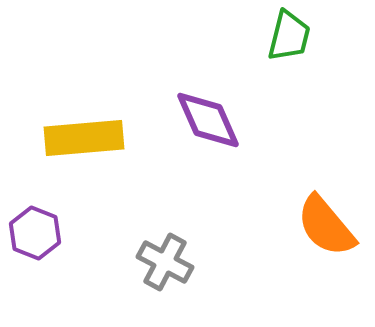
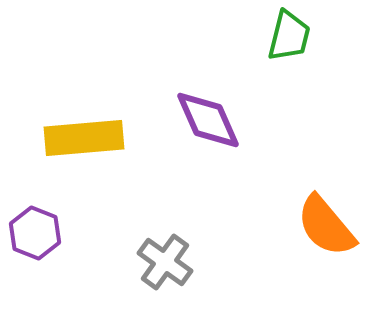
gray cross: rotated 8 degrees clockwise
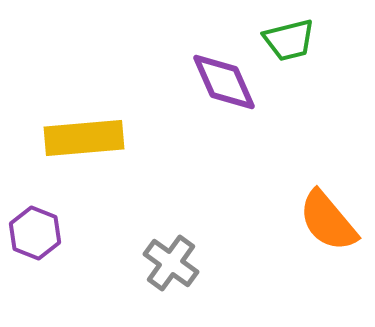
green trapezoid: moved 4 px down; rotated 62 degrees clockwise
purple diamond: moved 16 px right, 38 px up
orange semicircle: moved 2 px right, 5 px up
gray cross: moved 6 px right, 1 px down
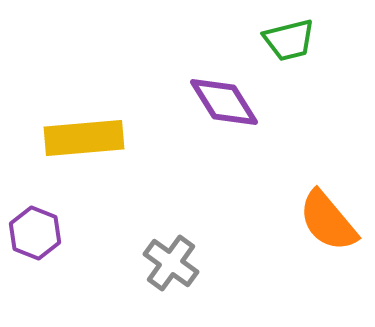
purple diamond: moved 20 px down; rotated 8 degrees counterclockwise
